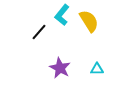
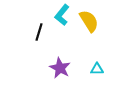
black line: rotated 24 degrees counterclockwise
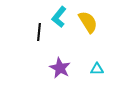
cyan L-shape: moved 3 px left, 2 px down
yellow semicircle: moved 1 px left, 1 px down
black line: rotated 12 degrees counterclockwise
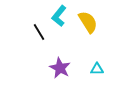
cyan L-shape: moved 1 px up
black line: rotated 36 degrees counterclockwise
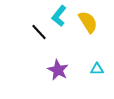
black line: rotated 12 degrees counterclockwise
purple star: moved 2 px left, 2 px down
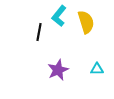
yellow semicircle: moved 2 px left; rotated 15 degrees clockwise
black line: rotated 54 degrees clockwise
purple star: rotated 20 degrees clockwise
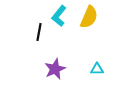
yellow semicircle: moved 3 px right, 5 px up; rotated 40 degrees clockwise
purple star: moved 3 px left, 1 px up
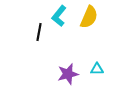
purple star: moved 13 px right, 5 px down; rotated 10 degrees clockwise
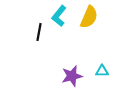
cyan triangle: moved 5 px right, 2 px down
purple star: moved 4 px right, 2 px down
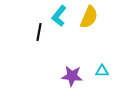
purple star: rotated 20 degrees clockwise
